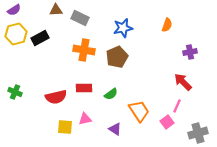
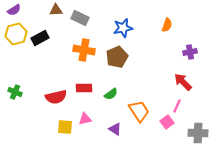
gray cross: rotated 18 degrees clockwise
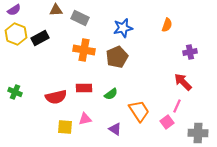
yellow hexagon: rotated 25 degrees counterclockwise
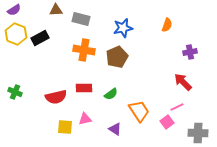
gray rectangle: moved 1 px right, 1 px down; rotated 12 degrees counterclockwise
pink line: moved 1 px down; rotated 40 degrees clockwise
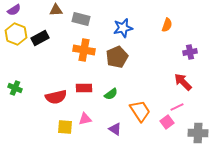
green cross: moved 4 px up
orange trapezoid: moved 1 px right
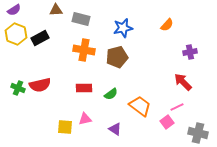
orange semicircle: rotated 24 degrees clockwise
brown pentagon: rotated 10 degrees clockwise
green cross: moved 3 px right
red semicircle: moved 16 px left, 12 px up
orange trapezoid: moved 5 px up; rotated 20 degrees counterclockwise
gray cross: rotated 12 degrees clockwise
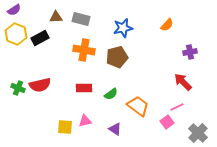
brown triangle: moved 7 px down
orange trapezoid: moved 2 px left
pink triangle: moved 2 px down
gray cross: rotated 30 degrees clockwise
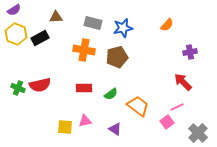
gray rectangle: moved 12 px right, 4 px down
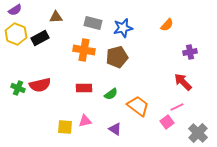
purple semicircle: moved 1 px right
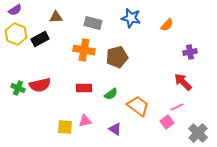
blue star: moved 8 px right, 10 px up; rotated 24 degrees clockwise
black rectangle: moved 1 px down
